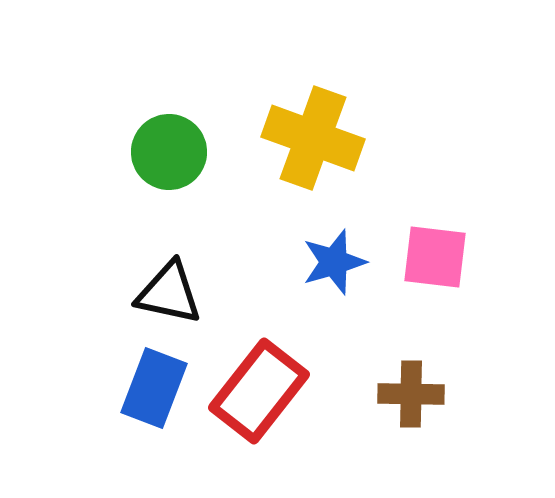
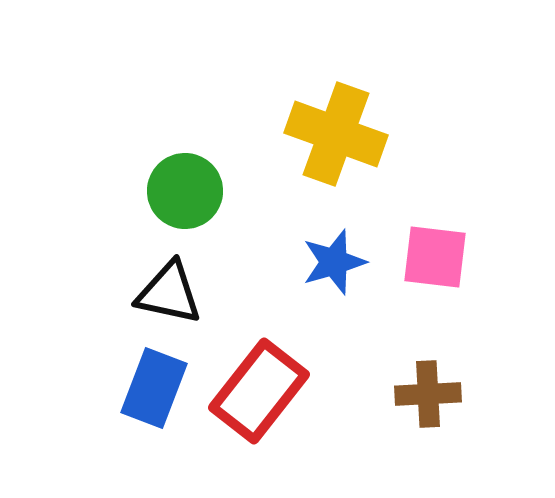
yellow cross: moved 23 px right, 4 px up
green circle: moved 16 px right, 39 px down
brown cross: moved 17 px right; rotated 4 degrees counterclockwise
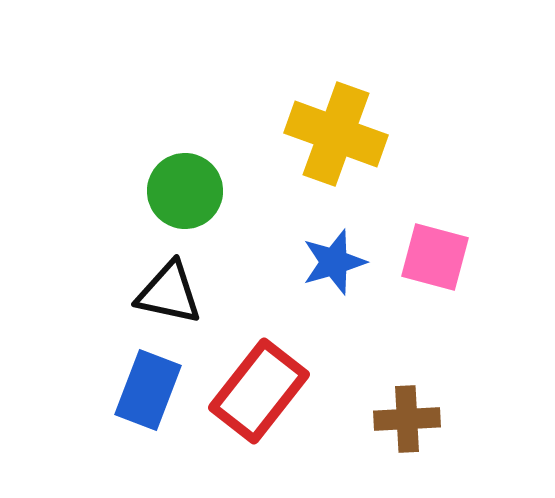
pink square: rotated 8 degrees clockwise
blue rectangle: moved 6 px left, 2 px down
brown cross: moved 21 px left, 25 px down
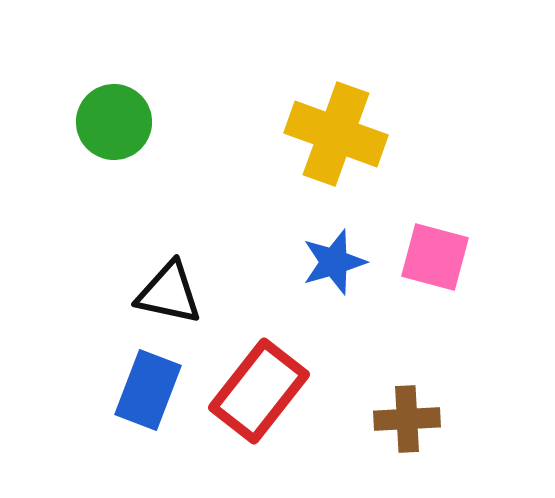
green circle: moved 71 px left, 69 px up
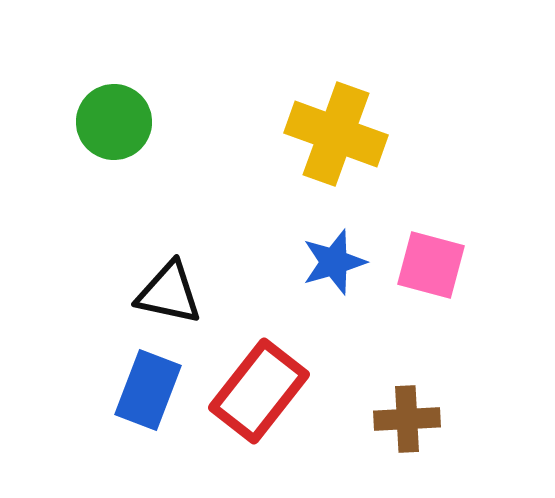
pink square: moved 4 px left, 8 px down
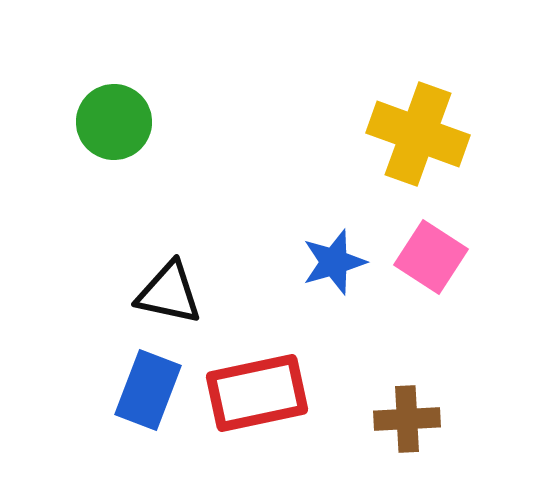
yellow cross: moved 82 px right
pink square: moved 8 px up; rotated 18 degrees clockwise
red rectangle: moved 2 px left, 2 px down; rotated 40 degrees clockwise
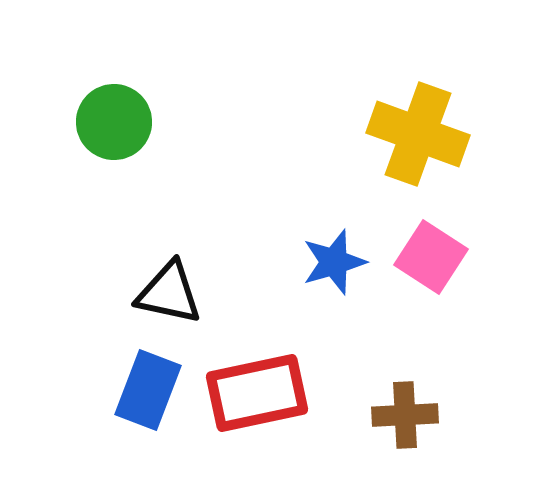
brown cross: moved 2 px left, 4 px up
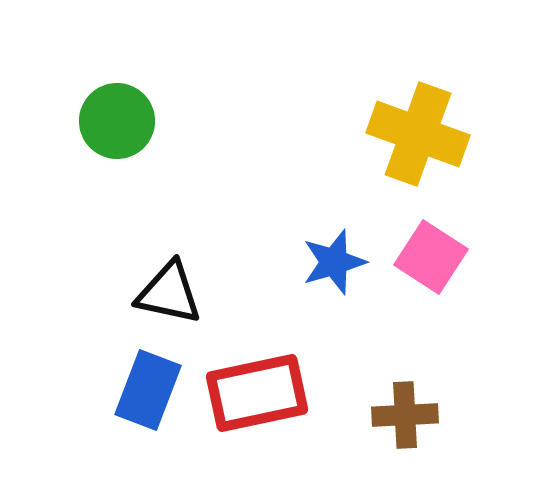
green circle: moved 3 px right, 1 px up
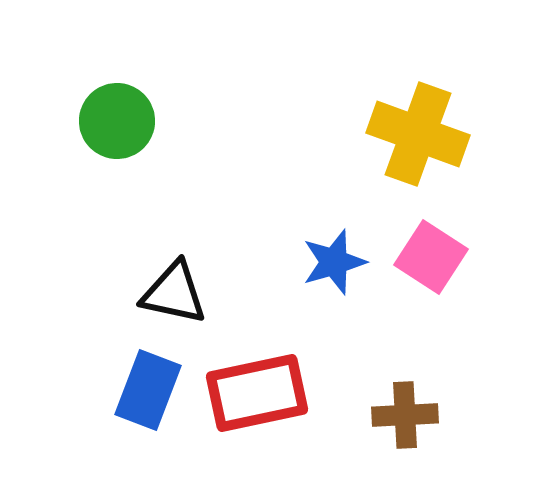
black triangle: moved 5 px right
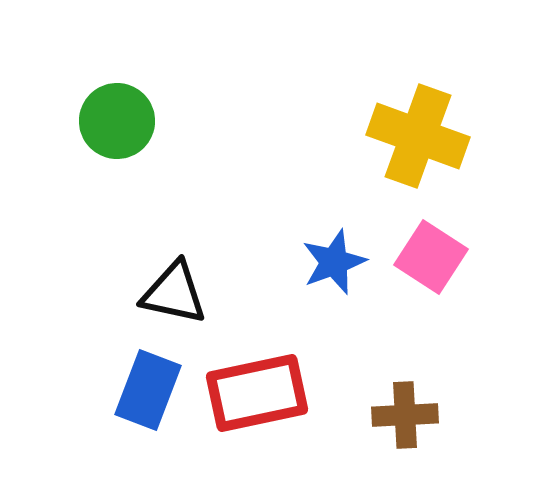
yellow cross: moved 2 px down
blue star: rotated 4 degrees counterclockwise
